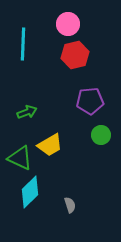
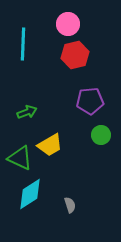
cyan diamond: moved 2 px down; rotated 12 degrees clockwise
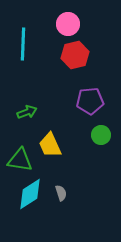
yellow trapezoid: rotated 96 degrees clockwise
green triangle: moved 2 px down; rotated 16 degrees counterclockwise
gray semicircle: moved 9 px left, 12 px up
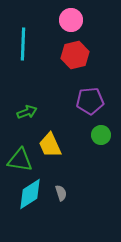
pink circle: moved 3 px right, 4 px up
